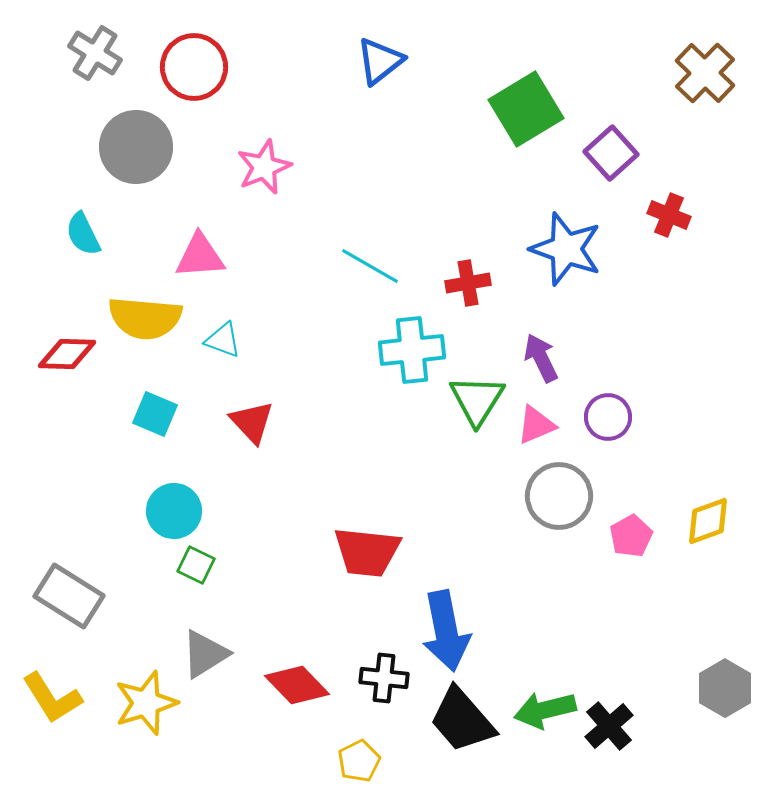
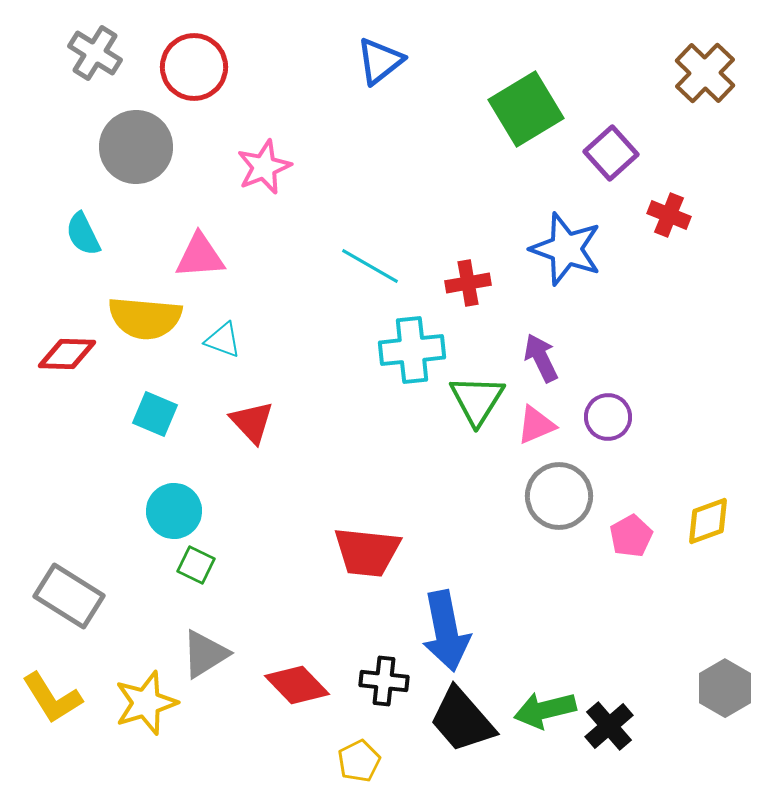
black cross at (384, 678): moved 3 px down
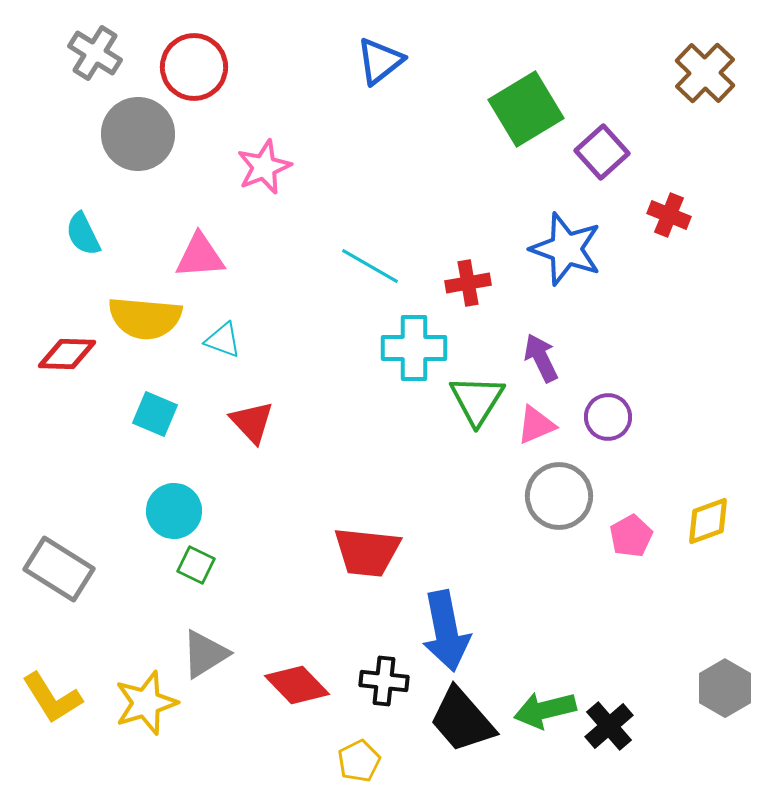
gray circle at (136, 147): moved 2 px right, 13 px up
purple square at (611, 153): moved 9 px left, 1 px up
cyan cross at (412, 350): moved 2 px right, 2 px up; rotated 6 degrees clockwise
gray rectangle at (69, 596): moved 10 px left, 27 px up
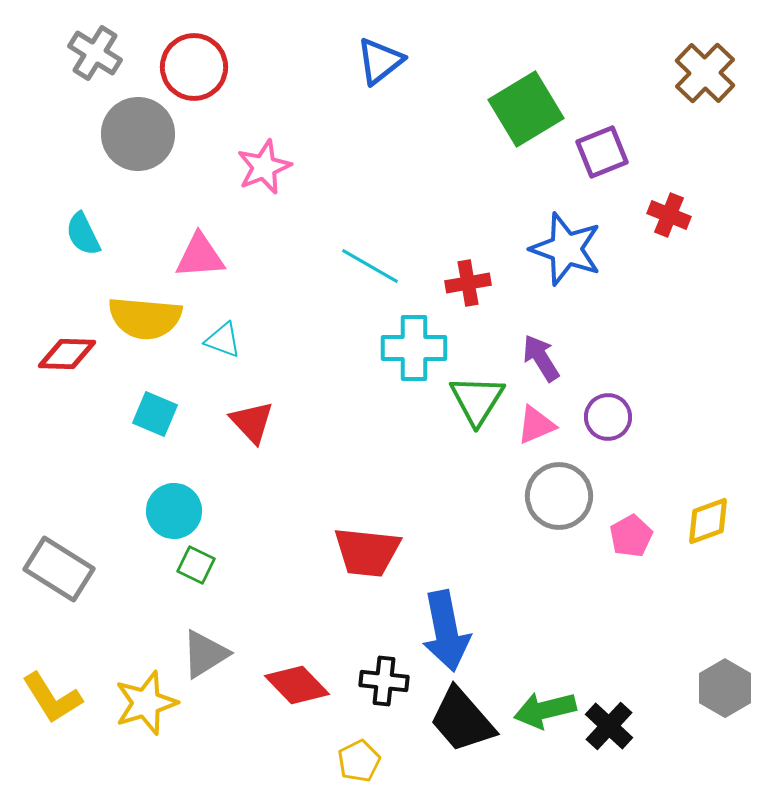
purple square at (602, 152): rotated 20 degrees clockwise
purple arrow at (541, 358): rotated 6 degrees counterclockwise
black cross at (609, 726): rotated 6 degrees counterclockwise
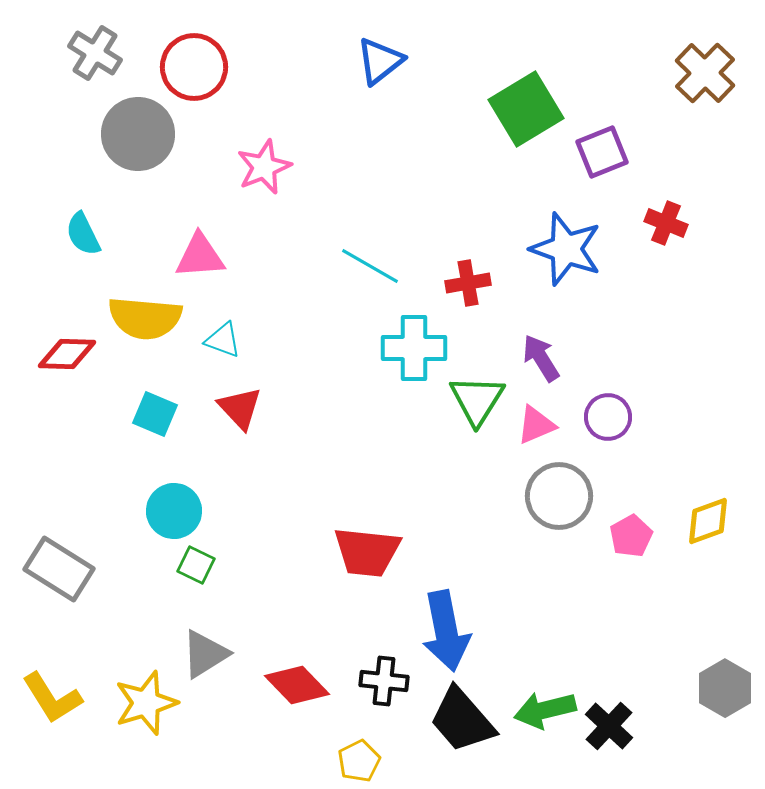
red cross at (669, 215): moved 3 px left, 8 px down
red triangle at (252, 422): moved 12 px left, 14 px up
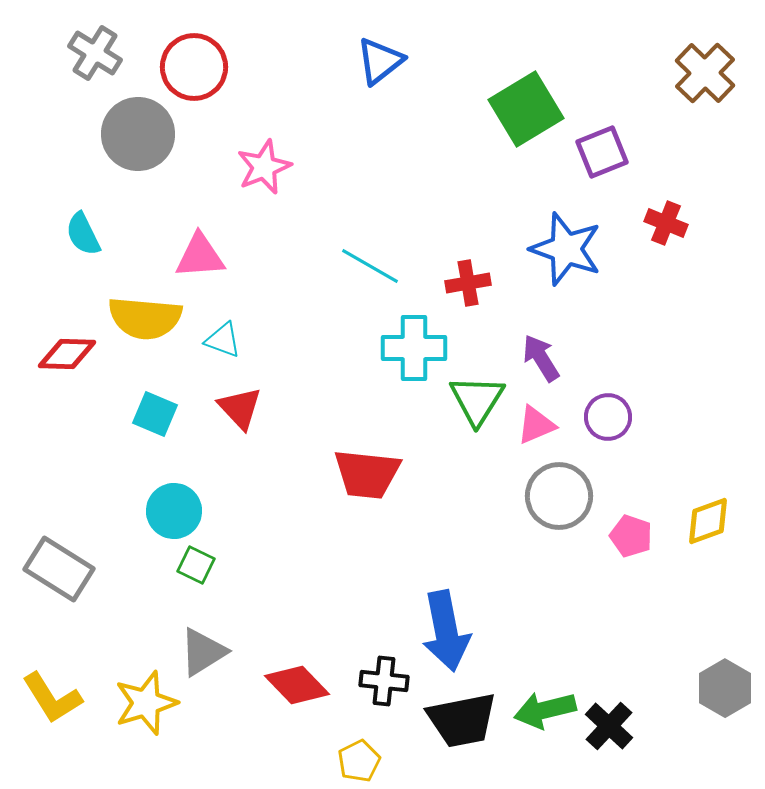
pink pentagon at (631, 536): rotated 24 degrees counterclockwise
red trapezoid at (367, 552): moved 78 px up
gray triangle at (205, 654): moved 2 px left, 2 px up
black trapezoid at (462, 720): rotated 60 degrees counterclockwise
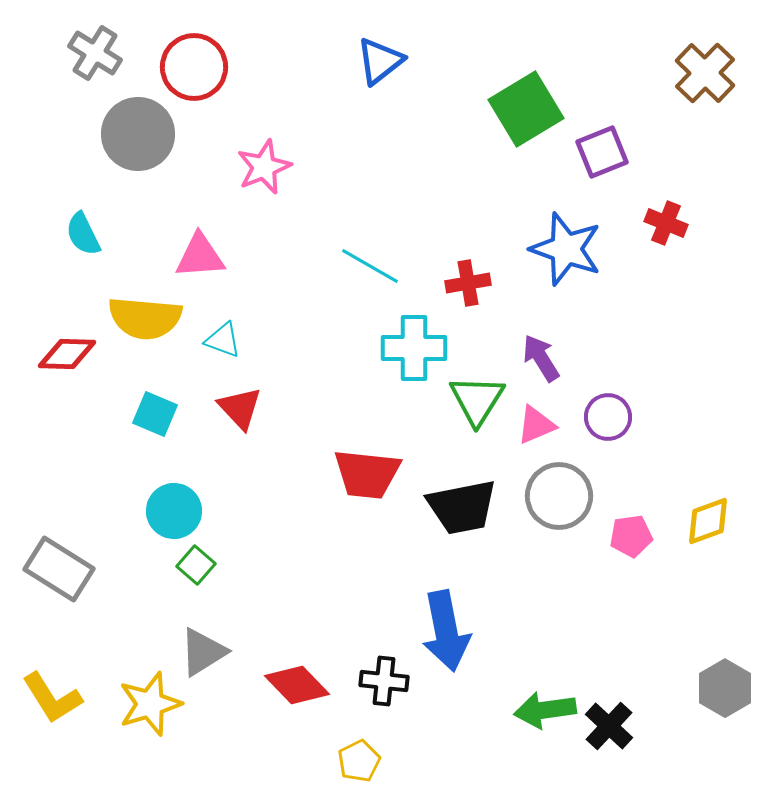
pink pentagon at (631, 536): rotated 27 degrees counterclockwise
green square at (196, 565): rotated 15 degrees clockwise
yellow star at (146, 703): moved 4 px right, 1 px down
green arrow at (545, 710): rotated 6 degrees clockwise
black trapezoid at (462, 720): moved 213 px up
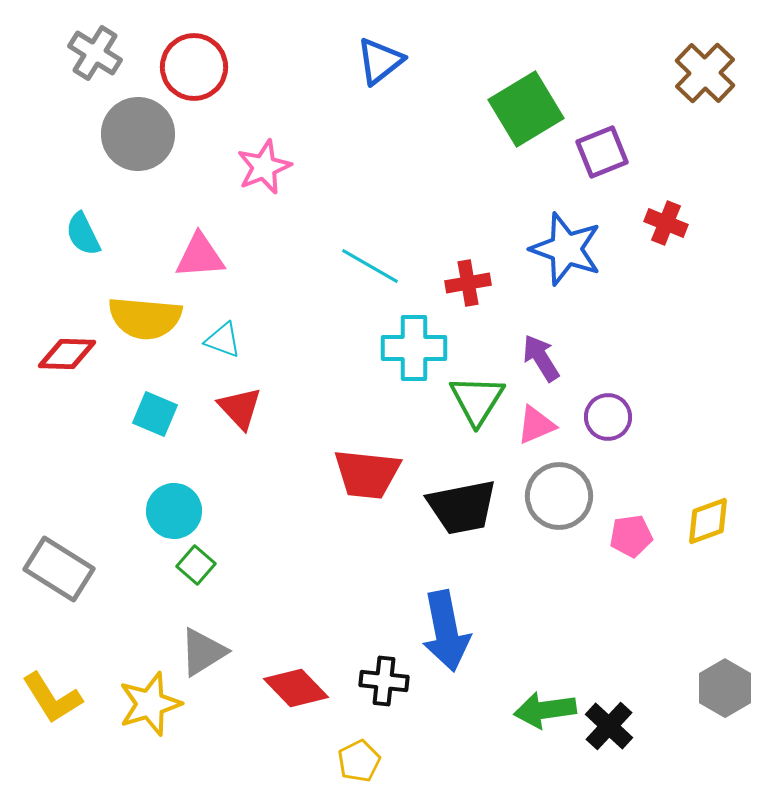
red diamond at (297, 685): moved 1 px left, 3 px down
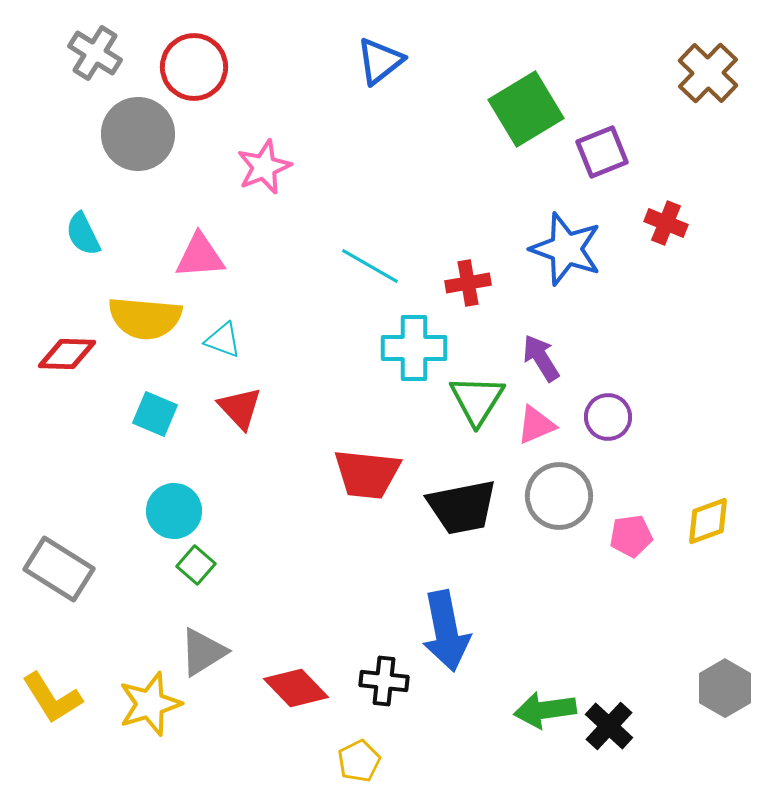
brown cross at (705, 73): moved 3 px right
